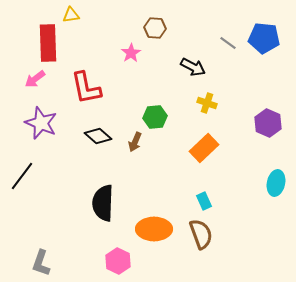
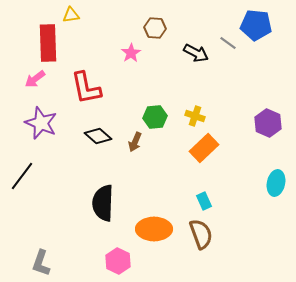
blue pentagon: moved 8 px left, 13 px up
black arrow: moved 3 px right, 14 px up
yellow cross: moved 12 px left, 13 px down
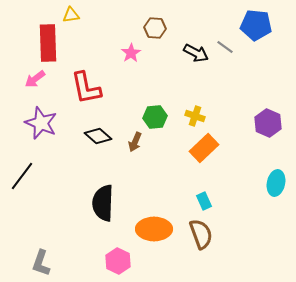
gray line: moved 3 px left, 4 px down
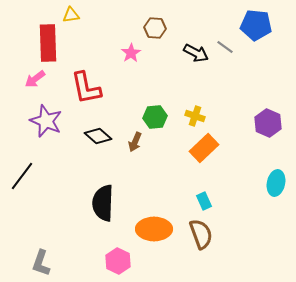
purple star: moved 5 px right, 2 px up
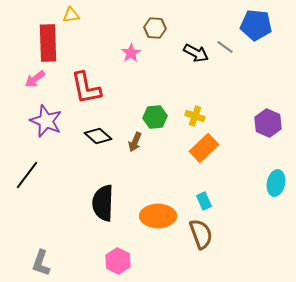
black line: moved 5 px right, 1 px up
orange ellipse: moved 4 px right, 13 px up
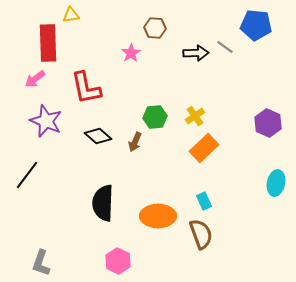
black arrow: rotated 30 degrees counterclockwise
yellow cross: rotated 36 degrees clockwise
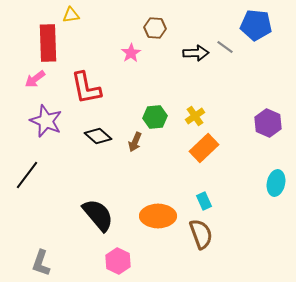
black semicircle: moved 5 px left, 12 px down; rotated 138 degrees clockwise
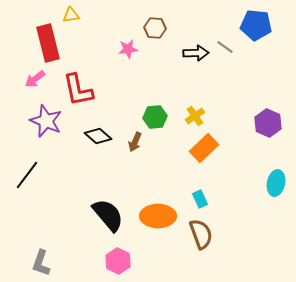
red rectangle: rotated 12 degrees counterclockwise
pink star: moved 3 px left, 4 px up; rotated 24 degrees clockwise
red L-shape: moved 8 px left, 2 px down
cyan rectangle: moved 4 px left, 2 px up
black semicircle: moved 10 px right
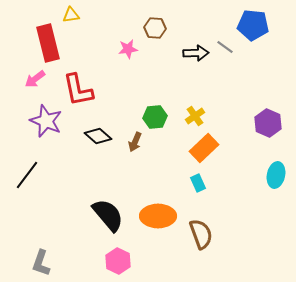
blue pentagon: moved 3 px left
cyan ellipse: moved 8 px up
cyan rectangle: moved 2 px left, 16 px up
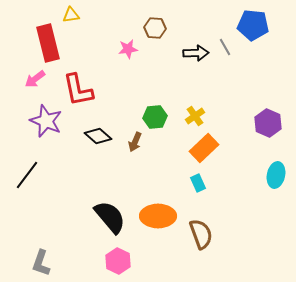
gray line: rotated 24 degrees clockwise
black semicircle: moved 2 px right, 2 px down
